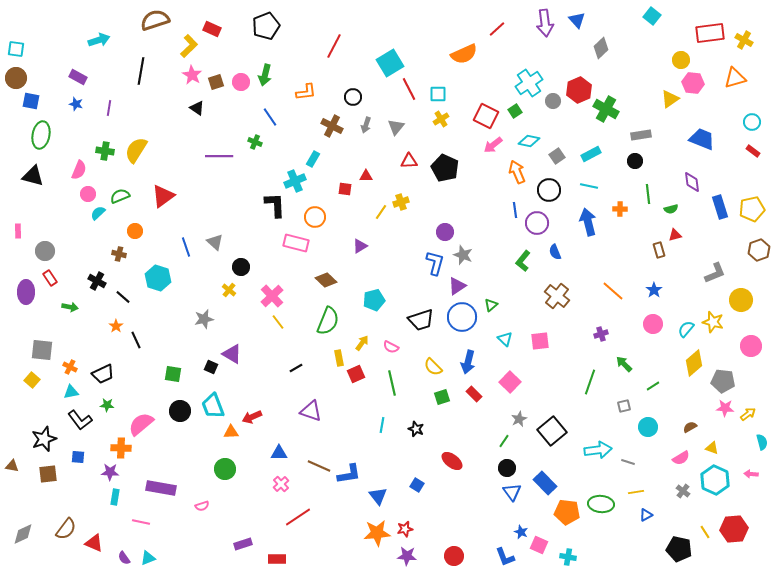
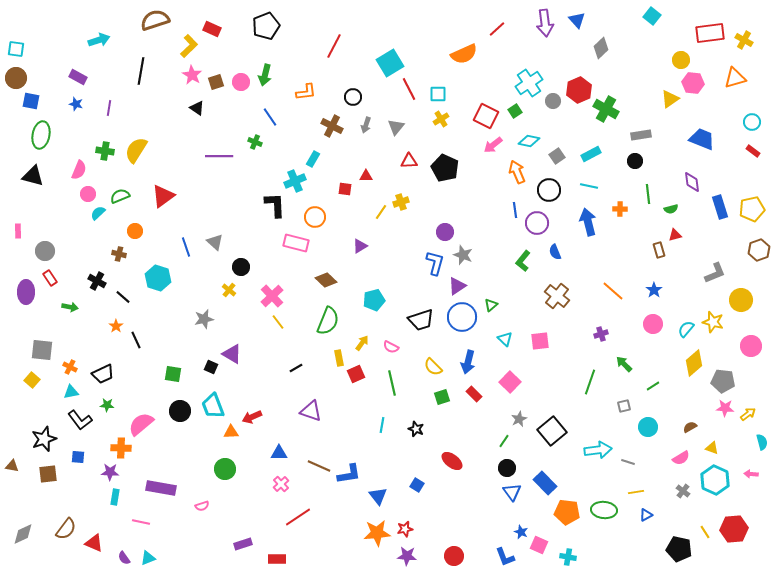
green ellipse at (601, 504): moved 3 px right, 6 px down
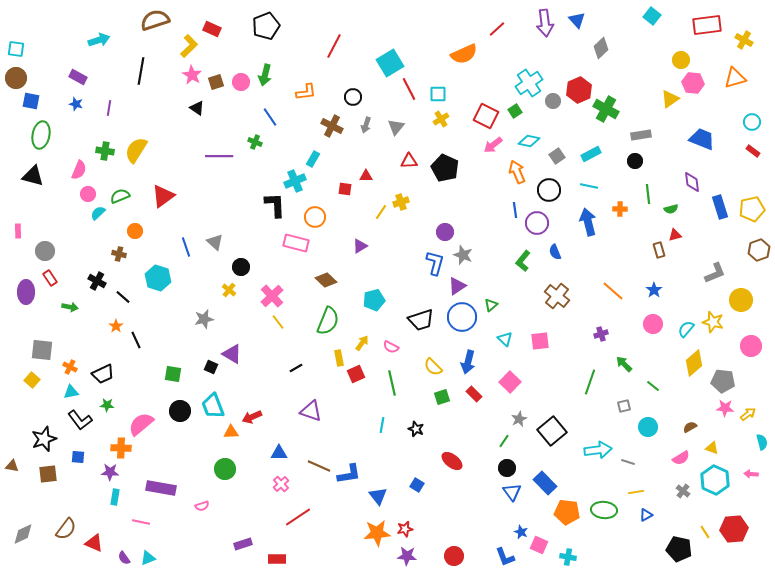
red rectangle at (710, 33): moved 3 px left, 8 px up
green line at (653, 386): rotated 72 degrees clockwise
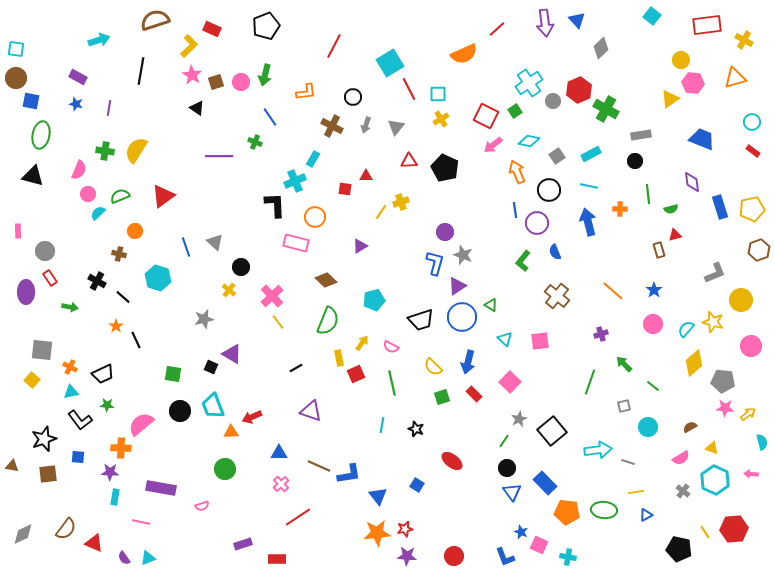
green triangle at (491, 305): rotated 48 degrees counterclockwise
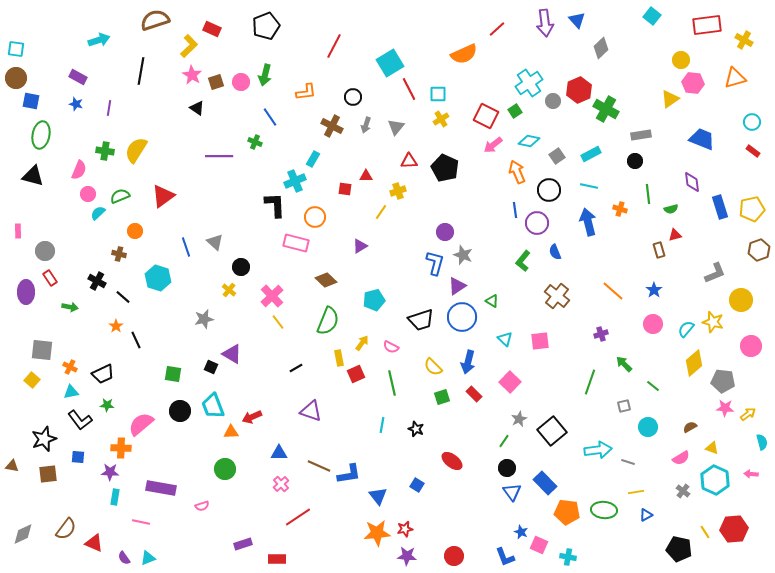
yellow cross at (401, 202): moved 3 px left, 11 px up
orange cross at (620, 209): rotated 16 degrees clockwise
green triangle at (491, 305): moved 1 px right, 4 px up
